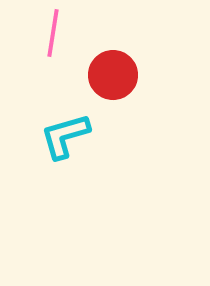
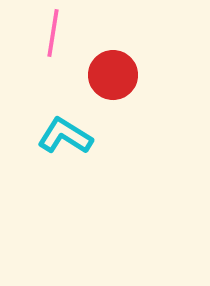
cyan L-shape: rotated 48 degrees clockwise
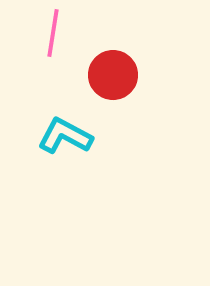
cyan L-shape: rotated 4 degrees counterclockwise
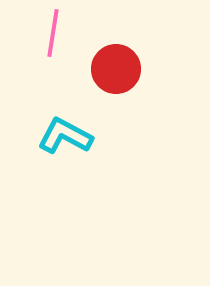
red circle: moved 3 px right, 6 px up
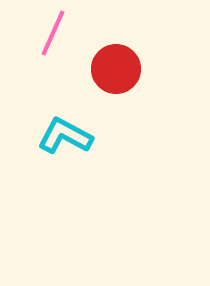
pink line: rotated 15 degrees clockwise
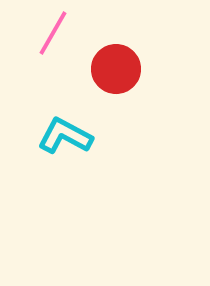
pink line: rotated 6 degrees clockwise
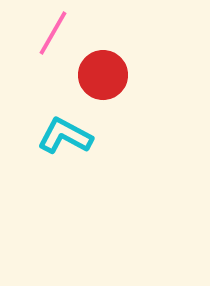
red circle: moved 13 px left, 6 px down
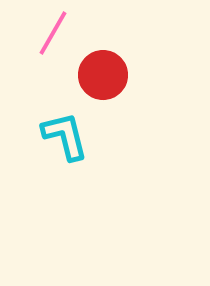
cyan L-shape: rotated 48 degrees clockwise
